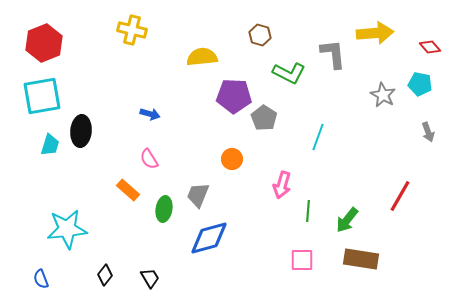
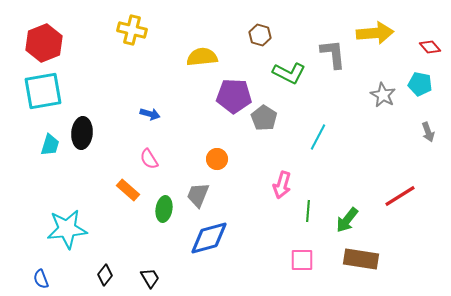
cyan square: moved 1 px right, 5 px up
black ellipse: moved 1 px right, 2 px down
cyan line: rotated 8 degrees clockwise
orange circle: moved 15 px left
red line: rotated 28 degrees clockwise
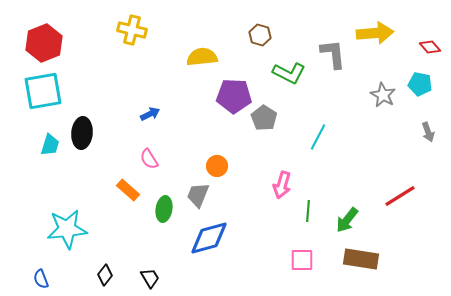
blue arrow: rotated 42 degrees counterclockwise
orange circle: moved 7 px down
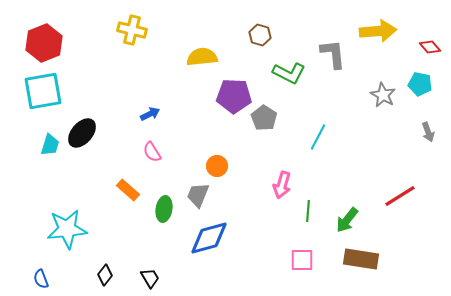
yellow arrow: moved 3 px right, 2 px up
black ellipse: rotated 36 degrees clockwise
pink semicircle: moved 3 px right, 7 px up
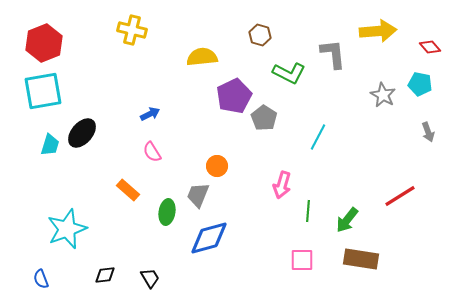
purple pentagon: rotated 28 degrees counterclockwise
green ellipse: moved 3 px right, 3 px down
cyan star: rotated 15 degrees counterclockwise
black diamond: rotated 45 degrees clockwise
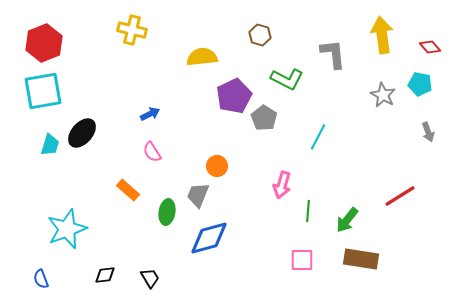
yellow arrow: moved 4 px right, 4 px down; rotated 93 degrees counterclockwise
green L-shape: moved 2 px left, 6 px down
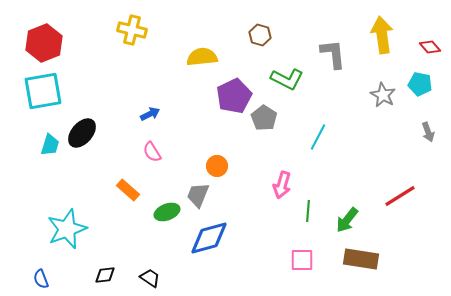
green ellipse: rotated 60 degrees clockwise
black trapezoid: rotated 25 degrees counterclockwise
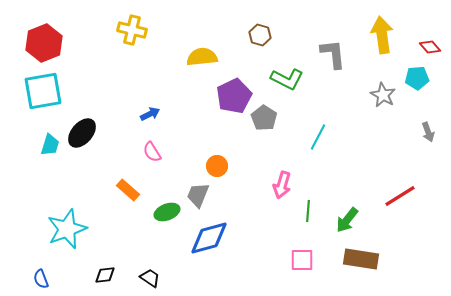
cyan pentagon: moved 3 px left, 6 px up; rotated 15 degrees counterclockwise
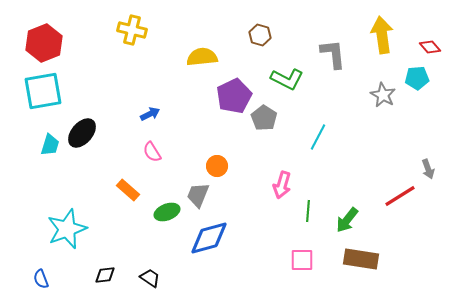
gray arrow: moved 37 px down
